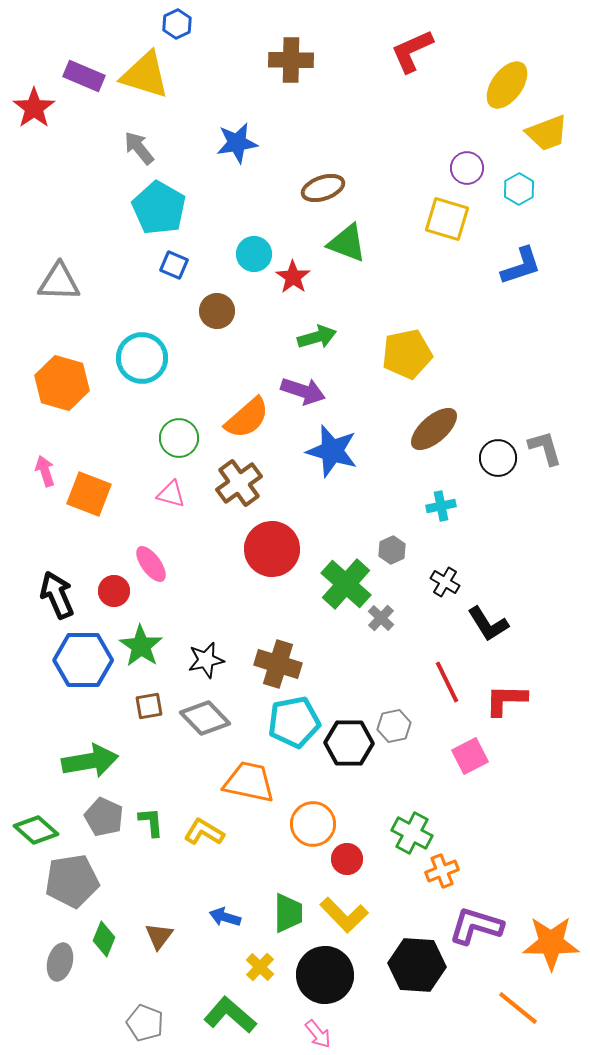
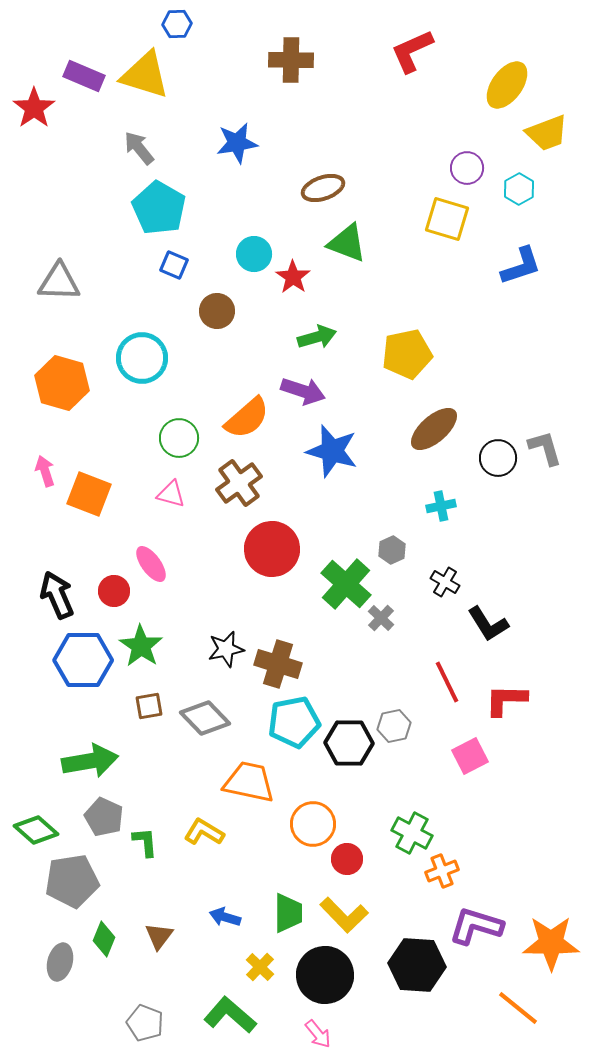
blue hexagon at (177, 24): rotated 24 degrees clockwise
black star at (206, 660): moved 20 px right, 11 px up
green L-shape at (151, 822): moved 6 px left, 20 px down
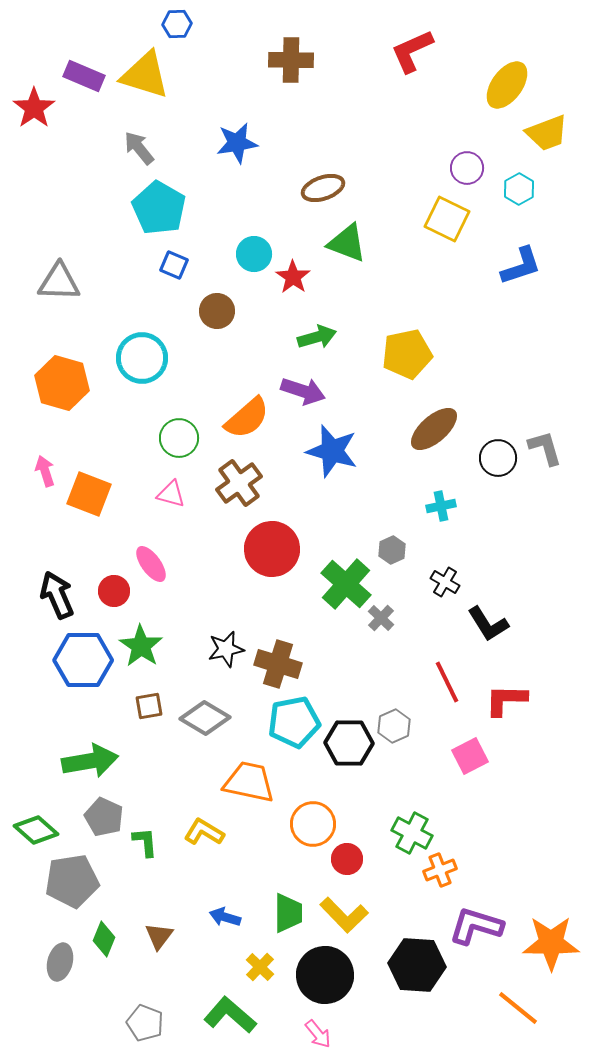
yellow square at (447, 219): rotated 9 degrees clockwise
gray diamond at (205, 718): rotated 15 degrees counterclockwise
gray hexagon at (394, 726): rotated 12 degrees counterclockwise
orange cross at (442, 871): moved 2 px left, 1 px up
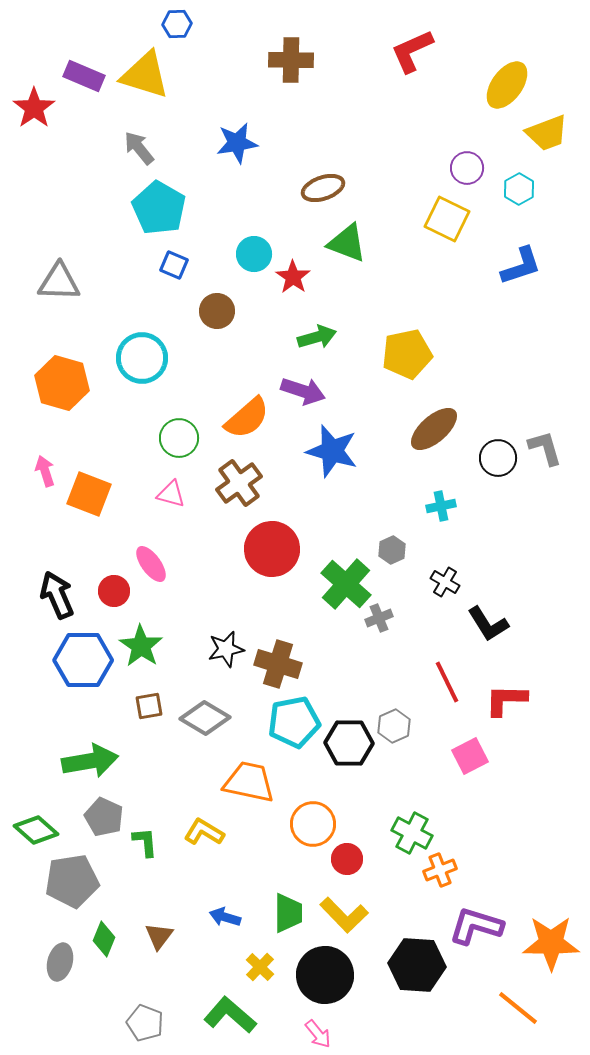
gray cross at (381, 618): moved 2 px left; rotated 24 degrees clockwise
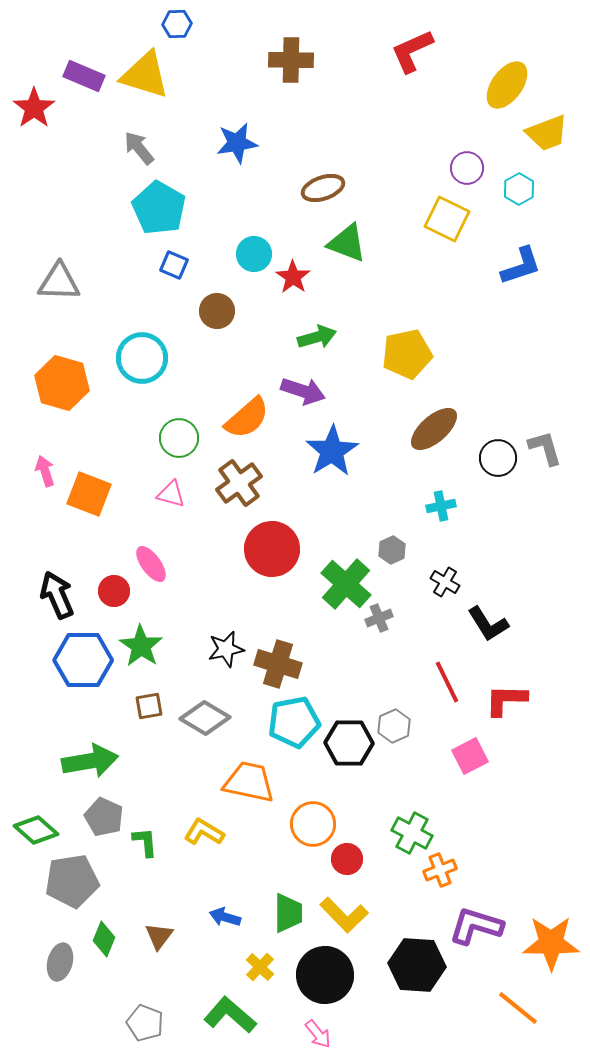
blue star at (332, 451): rotated 24 degrees clockwise
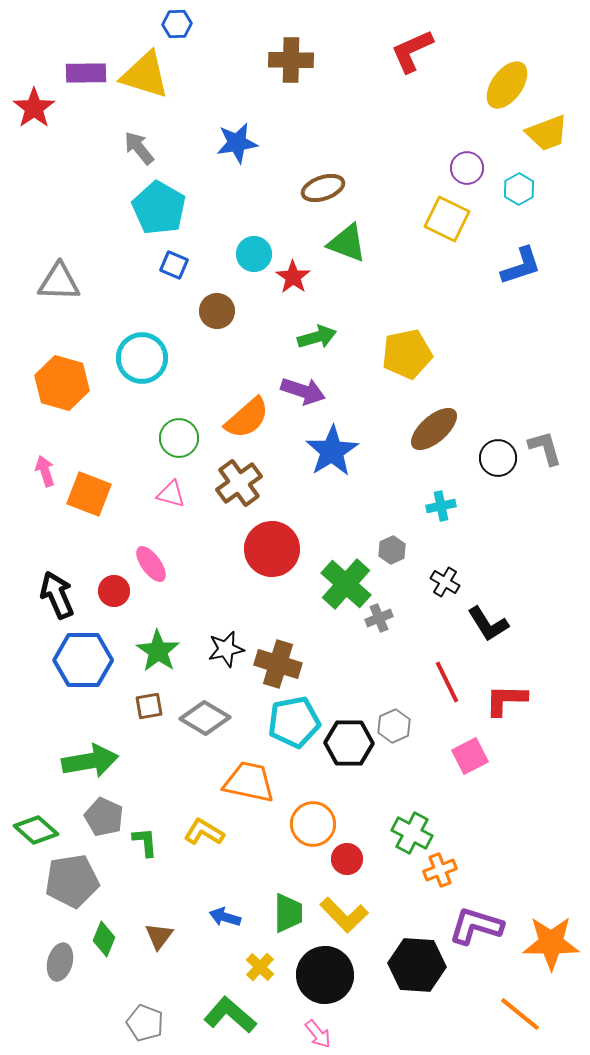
purple rectangle at (84, 76): moved 2 px right, 3 px up; rotated 24 degrees counterclockwise
green star at (141, 646): moved 17 px right, 5 px down
orange line at (518, 1008): moved 2 px right, 6 px down
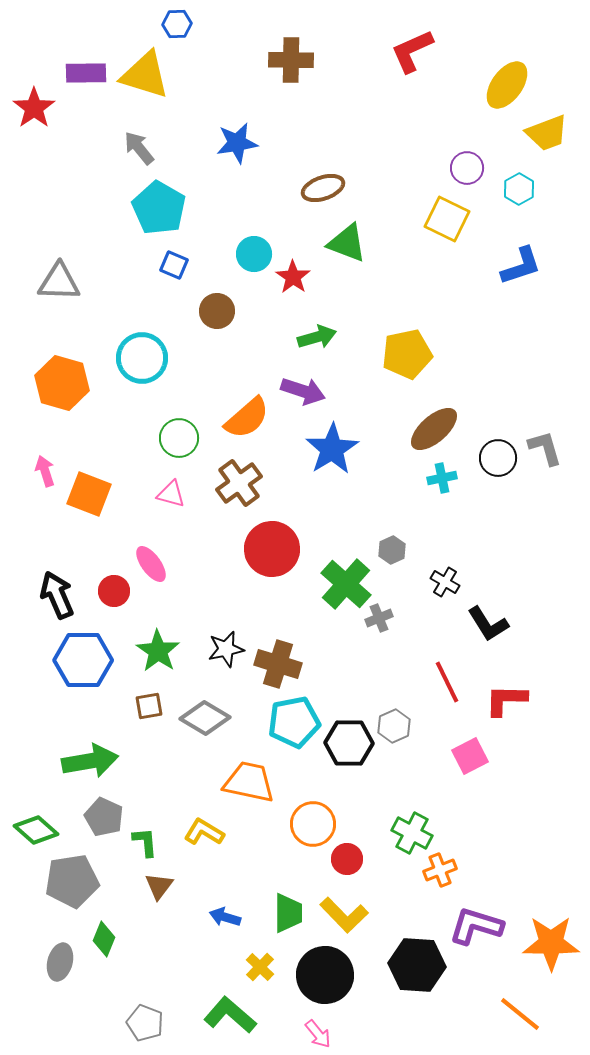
blue star at (332, 451): moved 2 px up
cyan cross at (441, 506): moved 1 px right, 28 px up
brown triangle at (159, 936): moved 50 px up
